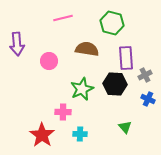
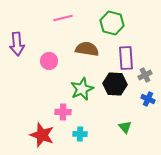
red star: rotated 15 degrees counterclockwise
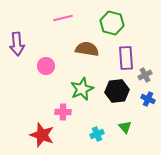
pink circle: moved 3 px left, 5 px down
black hexagon: moved 2 px right, 7 px down; rotated 10 degrees counterclockwise
cyan cross: moved 17 px right; rotated 24 degrees counterclockwise
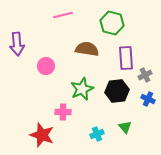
pink line: moved 3 px up
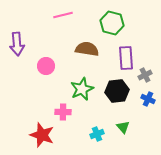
green triangle: moved 2 px left
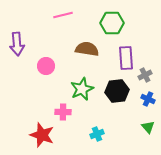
green hexagon: rotated 15 degrees counterclockwise
green triangle: moved 25 px right
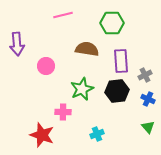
purple rectangle: moved 5 px left, 3 px down
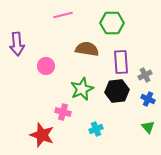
purple rectangle: moved 1 px down
pink cross: rotated 14 degrees clockwise
cyan cross: moved 1 px left, 5 px up
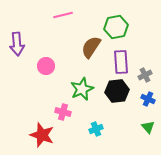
green hexagon: moved 4 px right, 4 px down; rotated 10 degrees counterclockwise
brown semicircle: moved 4 px right, 2 px up; rotated 65 degrees counterclockwise
